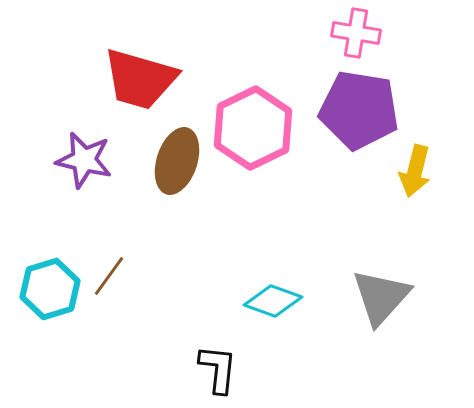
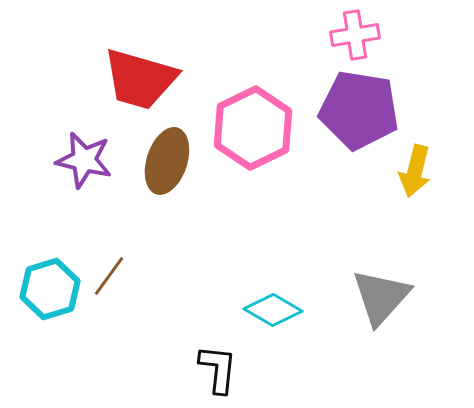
pink cross: moved 1 px left, 2 px down; rotated 18 degrees counterclockwise
brown ellipse: moved 10 px left
cyan diamond: moved 9 px down; rotated 10 degrees clockwise
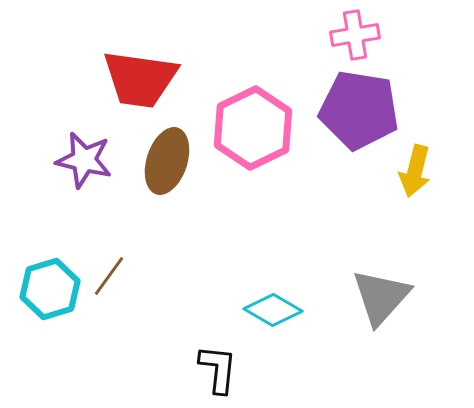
red trapezoid: rotated 8 degrees counterclockwise
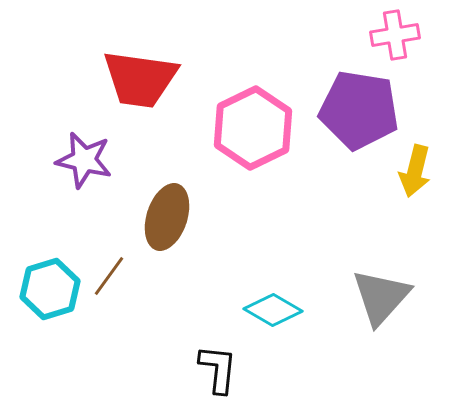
pink cross: moved 40 px right
brown ellipse: moved 56 px down
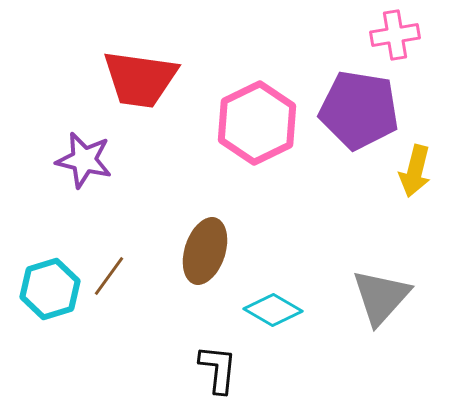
pink hexagon: moved 4 px right, 5 px up
brown ellipse: moved 38 px right, 34 px down
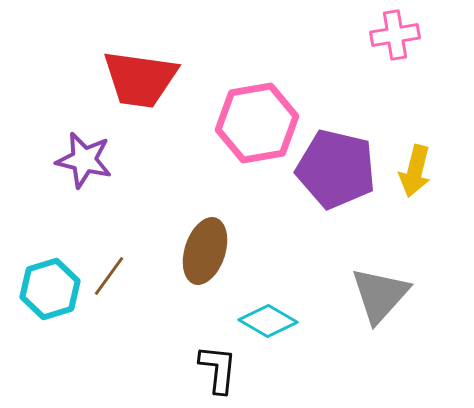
purple pentagon: moved 23 px left, 59 px down; rotated 4 degrees clockwise
pink hexagon: rotated 16 degrees clockwise
gray triangle: moved 1 px left, 2 px up
cyan diamond: moved 5 px left, 11 px down
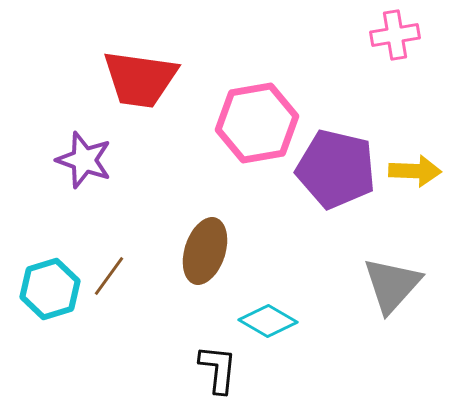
purple star: rotated 6 degrees clockwise
yellow arrow: rotated 102 degrees counterclockwise
gray triangle: moved 12 px right, 10 px up
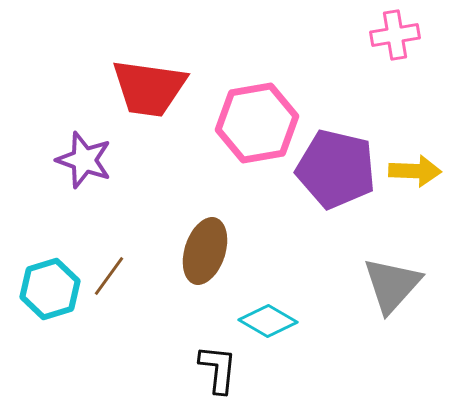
red trapezoid: moved 9 px right, 9 px down
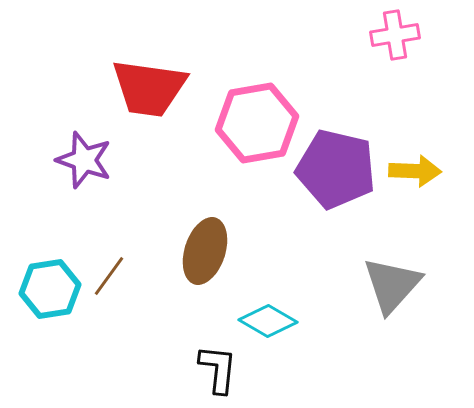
cyan hexagon: rotated 8 degrees clockwise
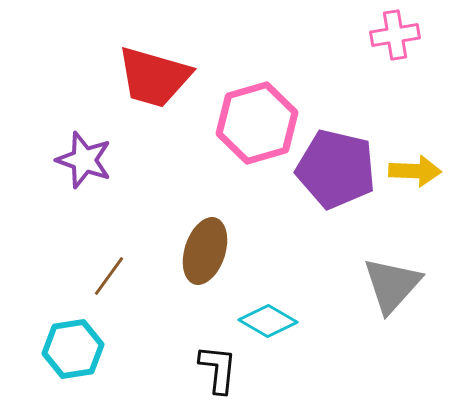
red trapezoid: moved 5 px right, 11 px up; rotated 8 degrees clockwise
pink hexagon: rotated 6 degrees counterclockwise
cyan hexagon: moved 23 px right, 60 px down
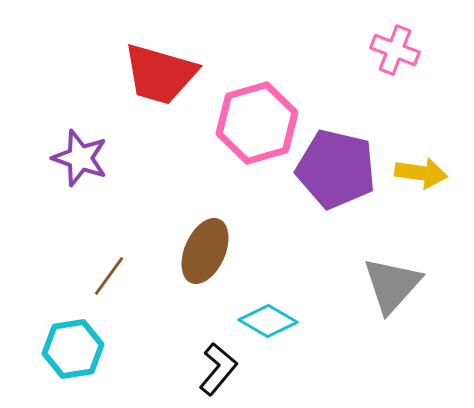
pink cross: moved 15 px down; rotated 30 degrees clockwise
red trapezoid: moved 6 px right, 3 px up
purple star: moved 4 px left, 2 px up
yellow arrow: moved 6 px right, 2 px down; rotated 6 degrees clockwise
brown ellipse: rotated 6 degrees clockwise
black L-shape: rotated 34 degrees clockwise
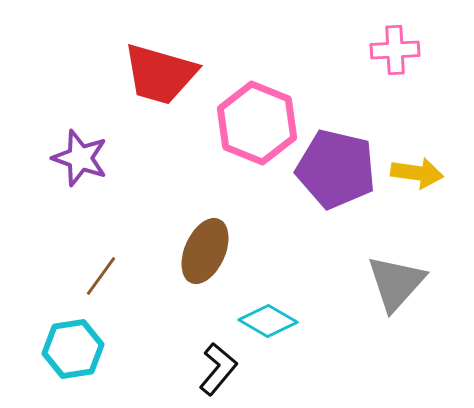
pink cross: rotated 24 degrees counterclockwise
pink hexagon: rotated 22 degrees counterclockwise
yellow arrow: moved 4 px left
brown line: moved 8 px left
gray triangle: moved 4 px right, 2 px up
